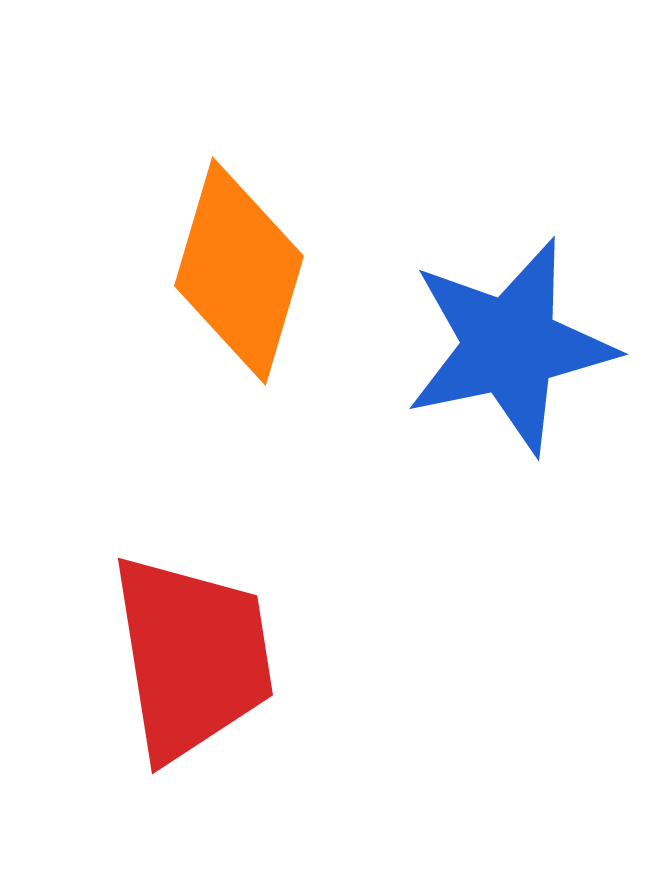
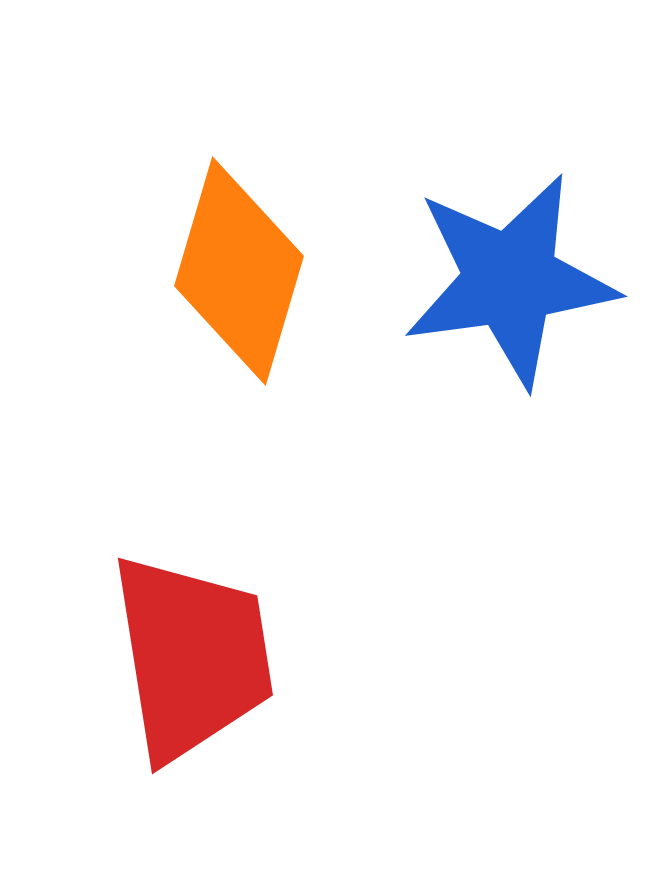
blue star: moved 66 px up; rotated 4 degrees clockwise
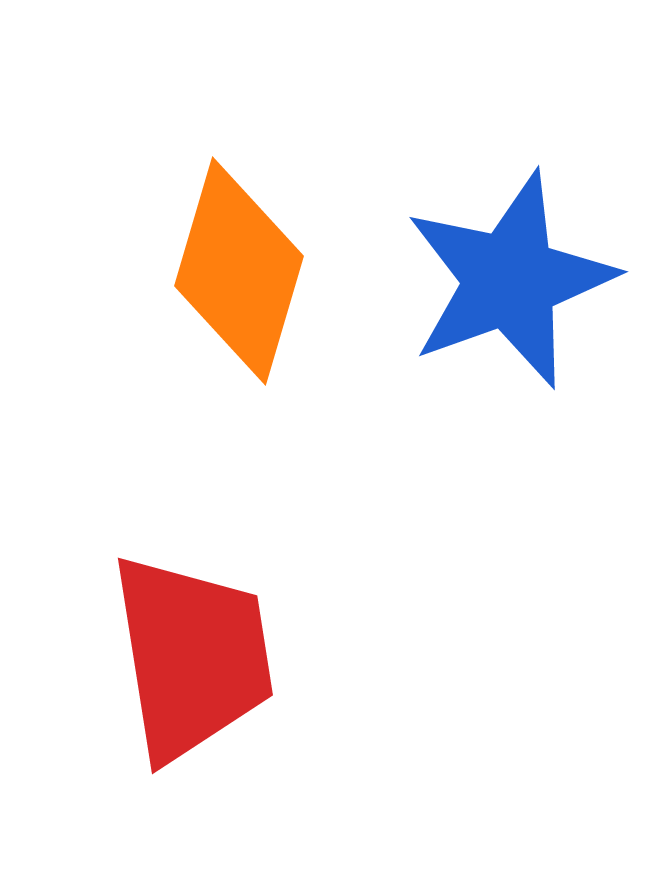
blue star: rotated 12 degrees counterclockwise
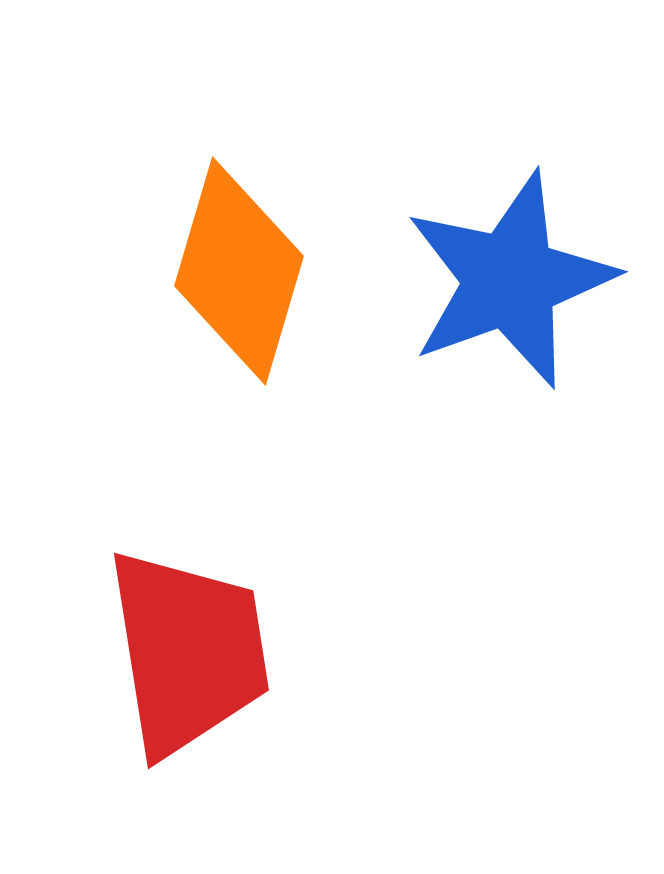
red trapezoid: moved 4 px left, 5 px up
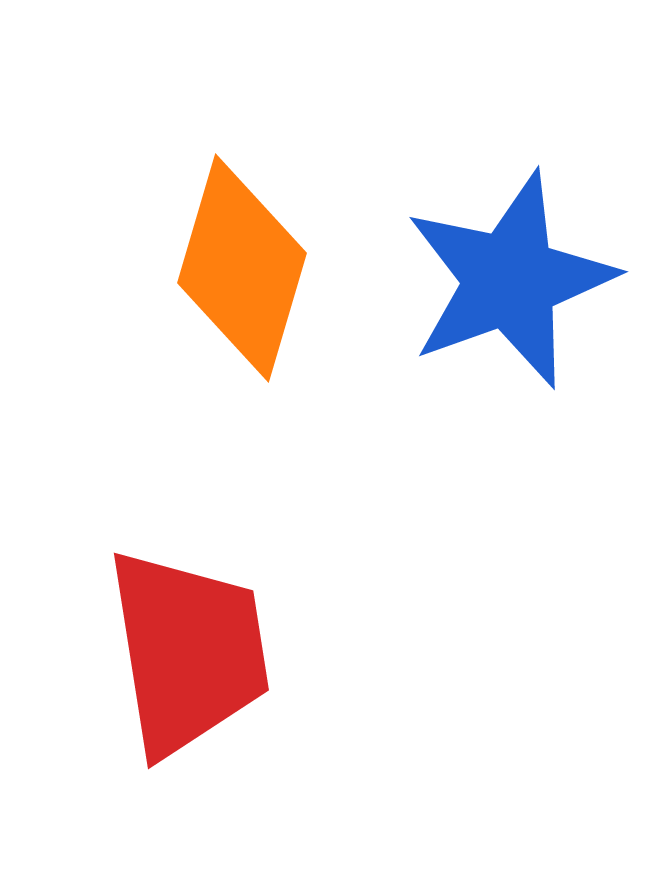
orange diamond: moved 3 px right, 3 px up
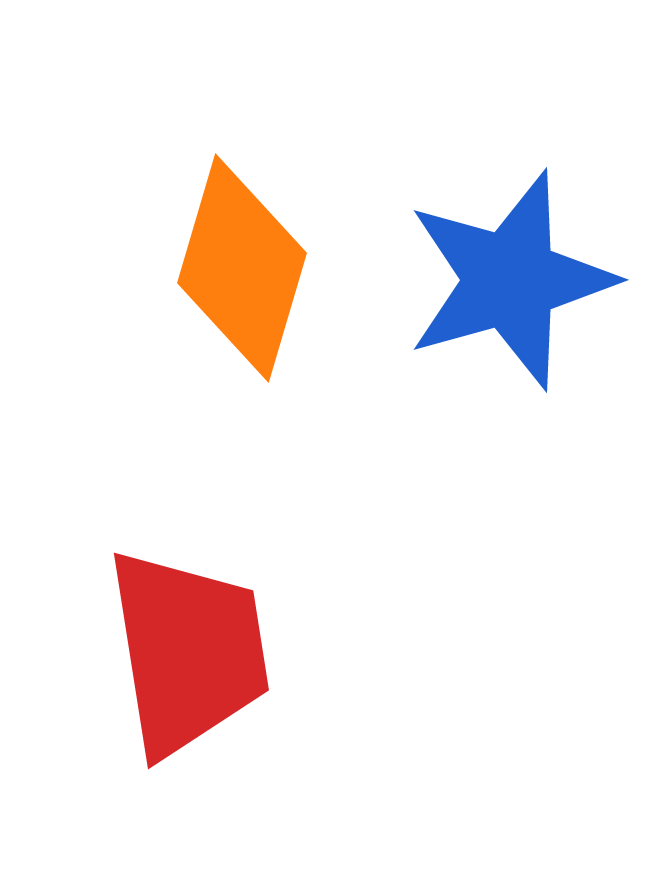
blue star: rotated 4 degrees clockwise
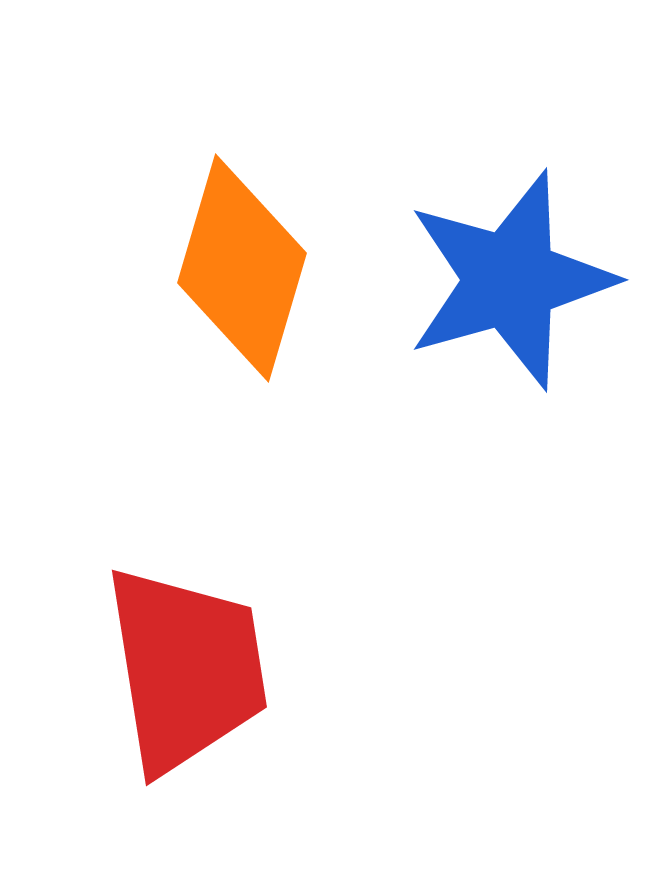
red trapezoid: moved 2 px left, 17 px down
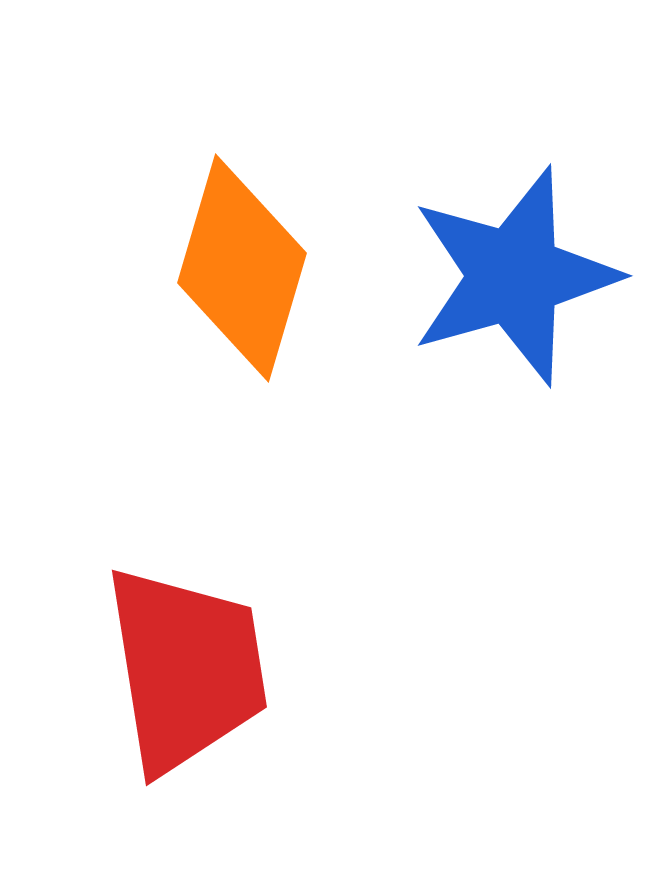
blue star: moved 4 px right, 4 px up
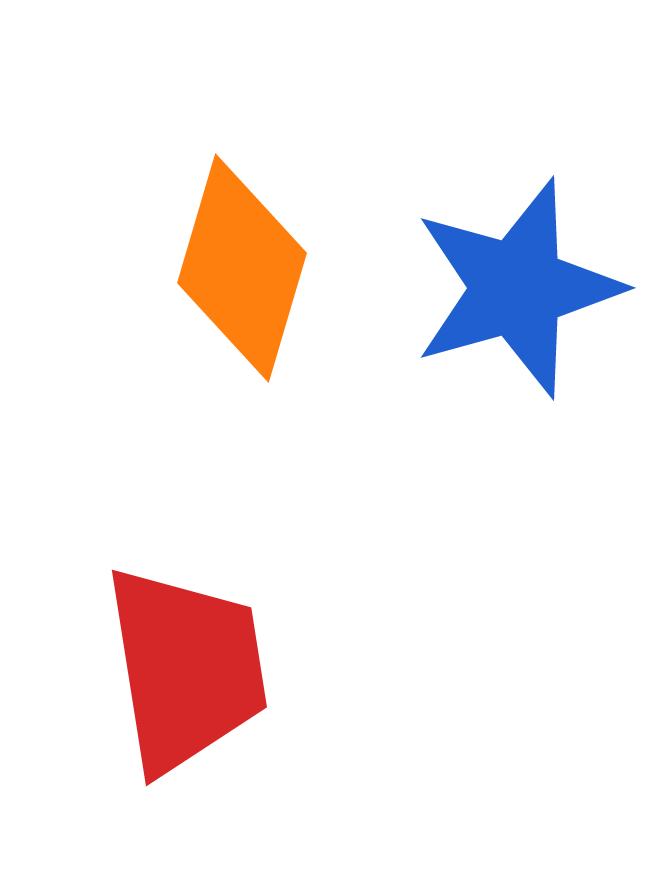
blue star: moved 3 px right, 12 px down
